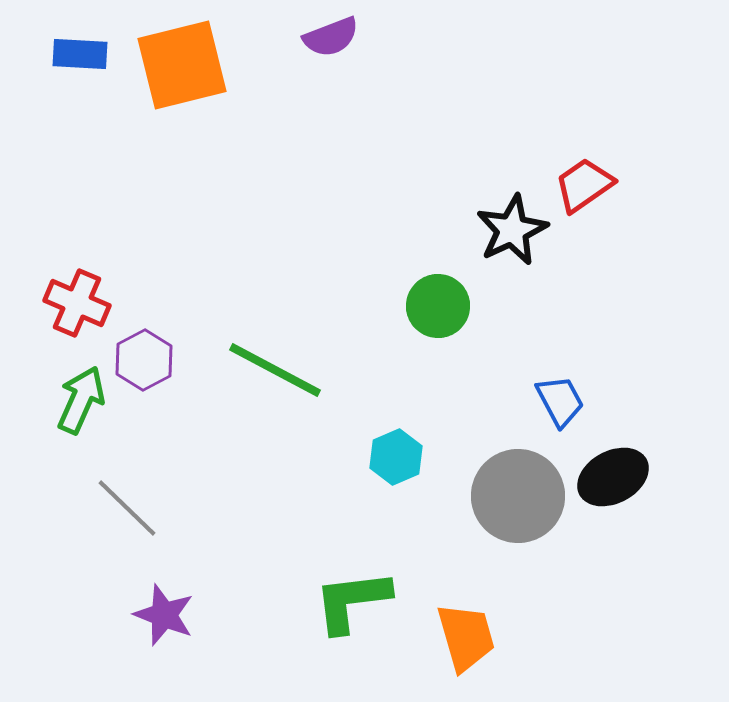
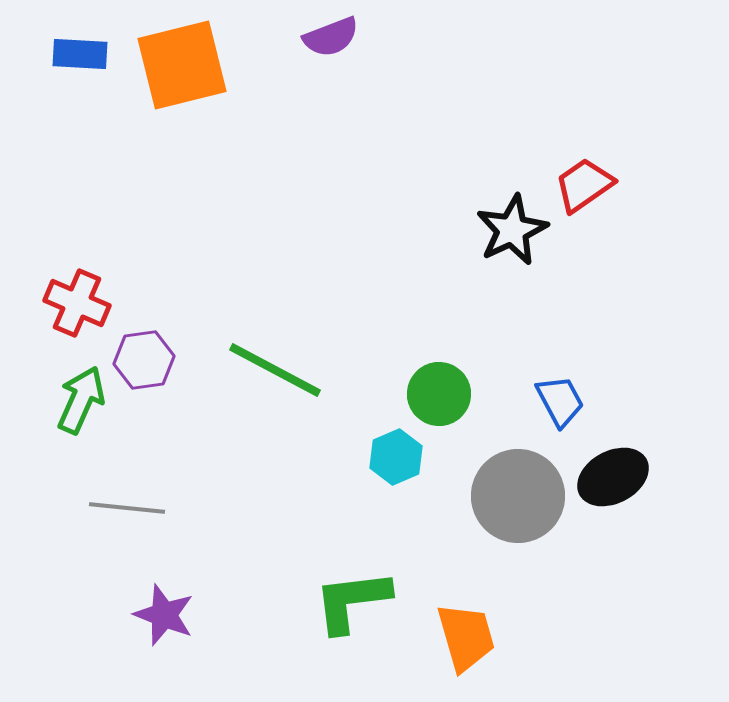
green circle: moved 1 px right, 88 px down
purple hexagon: rotated 20 degrees clockwise
gray line: rotated 38 degrees counterclockwise
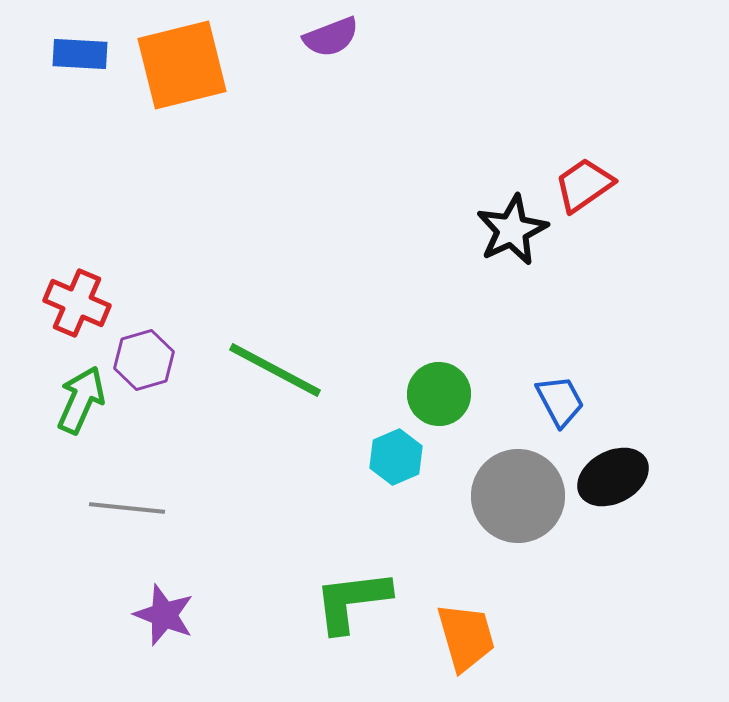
purple hexagon: rotated 8 degrees counterclockwise
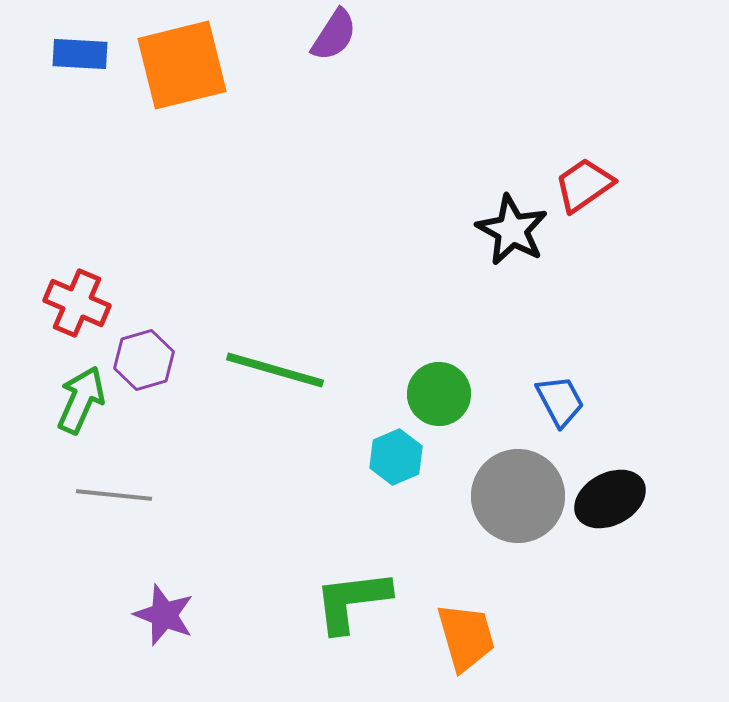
purple semicircle: moved 3 px right, 2 px up; rotated 36 degrees counterclockwise
black star: rotated 18 degrees counterclockwise
green line: rotated 12 degrees counterclockwise
black ellipse: moved 3 px left, 22 px down
gray line: moved 13 px left, 13 px up
